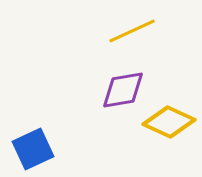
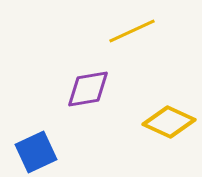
purple diamond: moved 35 px left, 1 px up
blue square: moved 3 px right, 3 px down
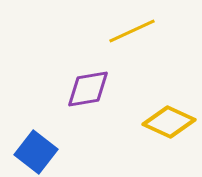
blue square: rotated 27 degrees counterclockwise
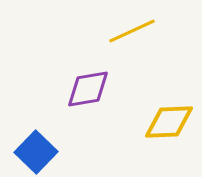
yellow diamond: rotated 27 degrees counterclockwise
blue square: rotated 6 degrees clockwise
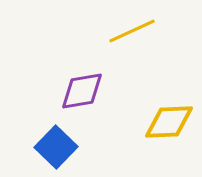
purple diamond: moved 6 px left, 2 px down
blue square: moved 20 px right, 5 px up
